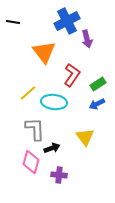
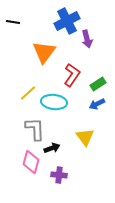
orange triangle: rotated 15 degrees clockwise
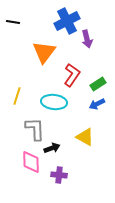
yellow line: moved 11 px left, 3 px down; rotated 30 degrees counterclockwise
yellow triangle: rotated 24 degrees counterclockwise
pink diamond: rotated 15 degrees counterclockwise
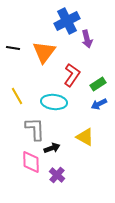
black line: moved 26 px down
yellow line: rotated 48 degrees counterclockwise
blue arrow: moved 2 px right
purple cross: moved 2 px left; rotated 35 degrees clockwise
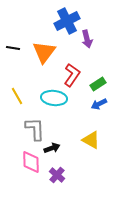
cyan ellipse: moved 4 px up
yellow triangle: moved 6 px right, 3 px down
